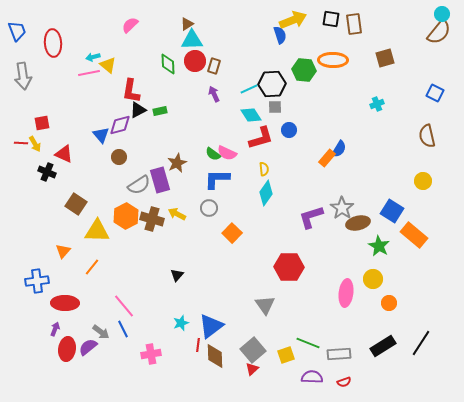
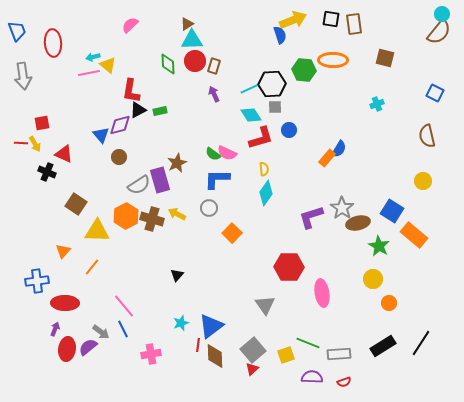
brown square at (385, 58): rotated 30 degrees clockwise
pink ellipse at (346, 293): moved 24 px left; rotated 16 degrees counterclockwise
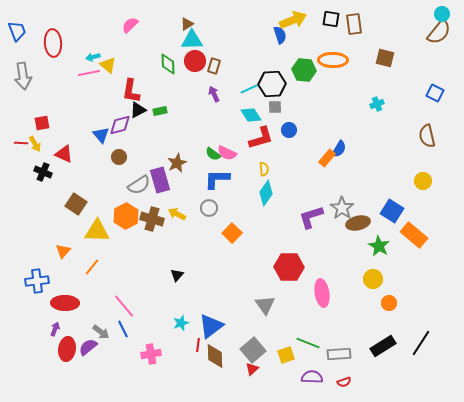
black cross at (47, 172): moved 4 px left
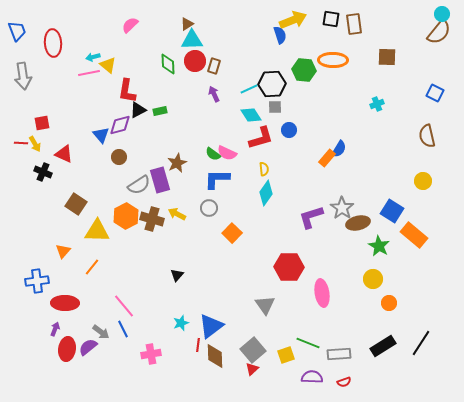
brown square at (385, 58): moved 2 px right, 1 px up; rotated 12 degrees counterclockwise
red L-shape at (131, 91): moved 4 px left
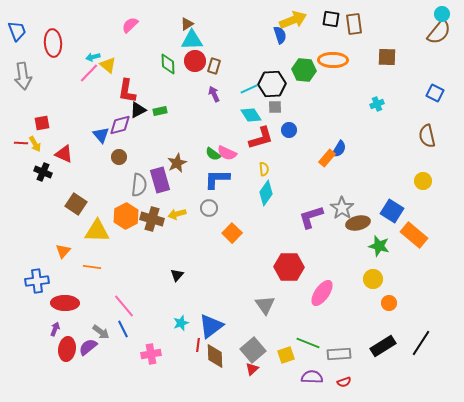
pink line at (89, 73): rotated 35 degrees counterclockwise
gray semicircle at (139, 185): rotated 50 degrees counterclockwise
yellow arrow at (177, 214): rotated 42 degrees counterclockwise
green star at (379, 246): rotated 15 degrees counterclockwise
orange line at (92, 267): rotated 60 degrees clockwise
pink ellipse at (322, 293): rotated 44 degrees clockwise
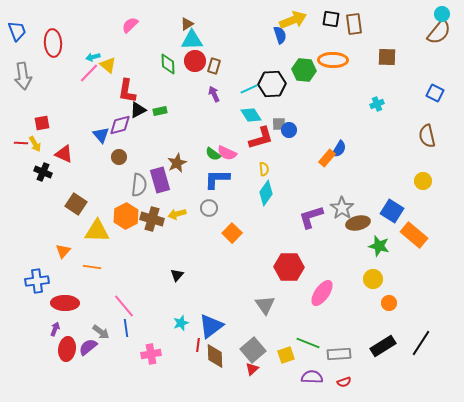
gray square at (275, 107): moved 4 px right, 17 px down
blue line at (123, 329): moved 3 px right, 1 px up; rotated 18 degrees clockwise
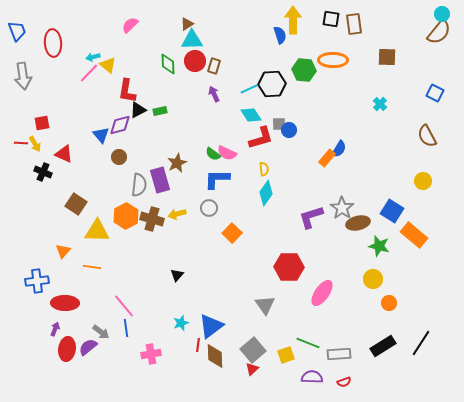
yellow arrow at (293, 20): rotated 68 degrees counterclockwise
cyan cross at (377, 104): moved 3 px right; rotated 24 degrees counterclockwise
brown semicircle at (427, 136): rotated 15 degrees counterclockwise
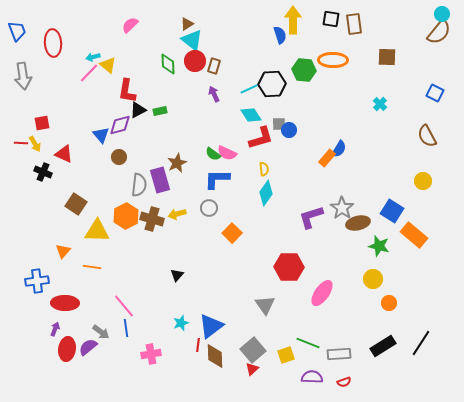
cyan triangle at (192, 40): rotated 40 degrees clockwise
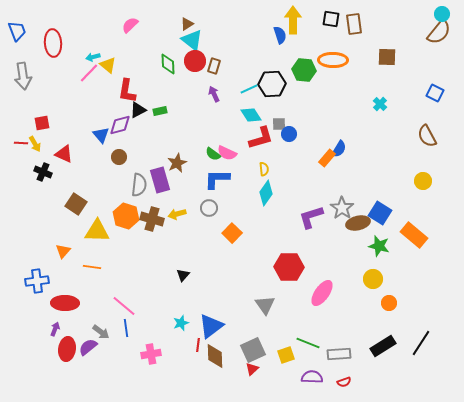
blue circle at (289, 130): moved 4 px down
blue square at (392, 211): moved 12 px left, 2 px down
orange hexagon at (126, 216): rotated 15 degrees counterclockwise
black triangle at (177, 275): moved 6 px right
pink line at (124, 306): rotated 10 degrees counterclockwise
gray square at (253, 350): rotated 15 degrees clockwise
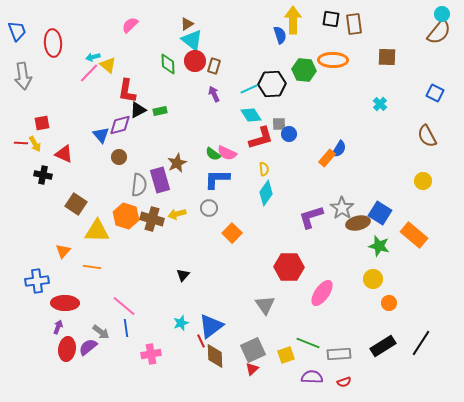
black cross at (43, 172): moved 3 px down; rotated 12 degrees counterclockwise
purple arrow at (55, 329): moved 3 px right, 2 px up
red line at (198, 345): moved 3 px right, 4 px up; rotated 32 degrees counterclockwise
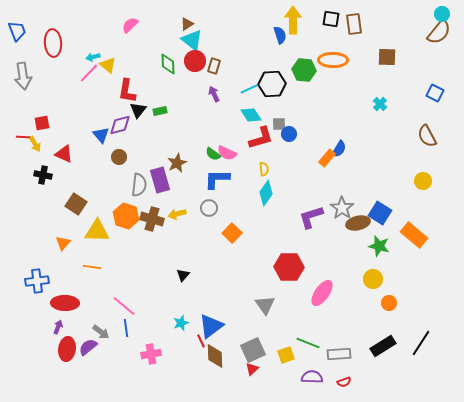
black triangle at (138, 110): rotated 24 degrees counterclockwise
red line at (21, 143): moved 2 px right, 6 px up
orange triangle at (63, 251): moved 8 px up
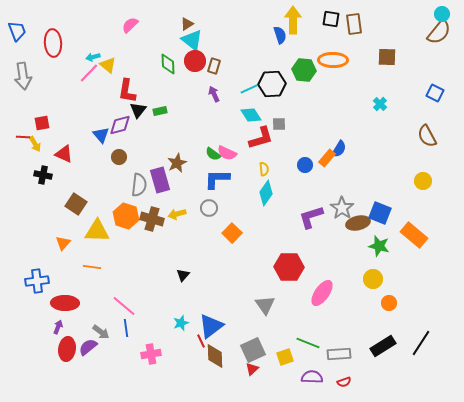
blue circle at (289, 134): moved 16 px right, 31 px down
blue square at (380, 213): rotated 10 degrees counterclockwise
yellow square at (286, 355): moved 1 px left, 2 px down
